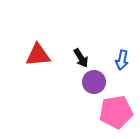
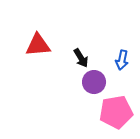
red triangle: moved 10 px up
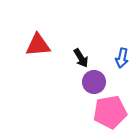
blue arrow: moved 2 px up
pink pentagon: moved 6 px left
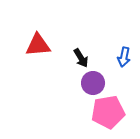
blue arrow: moved 2 px right, 1 px up
purple circle: moved 1 px left, 1 px down
pink pentagon: moved 2 px left
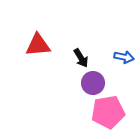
blue arrow: rotated 90 degrees counterclockwise
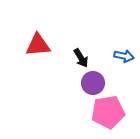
blue arrow: moved 1 px up
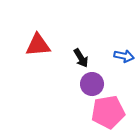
purple circle: moved 1 px left, 1 px down
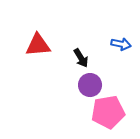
blue arrow: moved 3 px left, 12 px up
purple circle: moved 2 px left, 1 px down
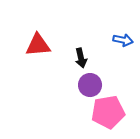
blue arrow: moved 2 px right, 4 px up
black arrow: rotated 18 degrees clockwise
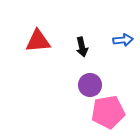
blue arrow: rotated 18 degrees counterclockwise
red triangle: moved 4 px up
black arrow: moved 1 px right, 11 px up
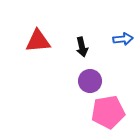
blue arrow: moved 1 px up
purple circle: moved 4 px up
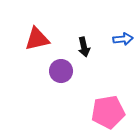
red triangle: moved 1 px left, 2 px up; rotated 8 degrees counterclockwise
black arrow: moved 2 px right
purple circle: moved 29 px left, 10 px up
